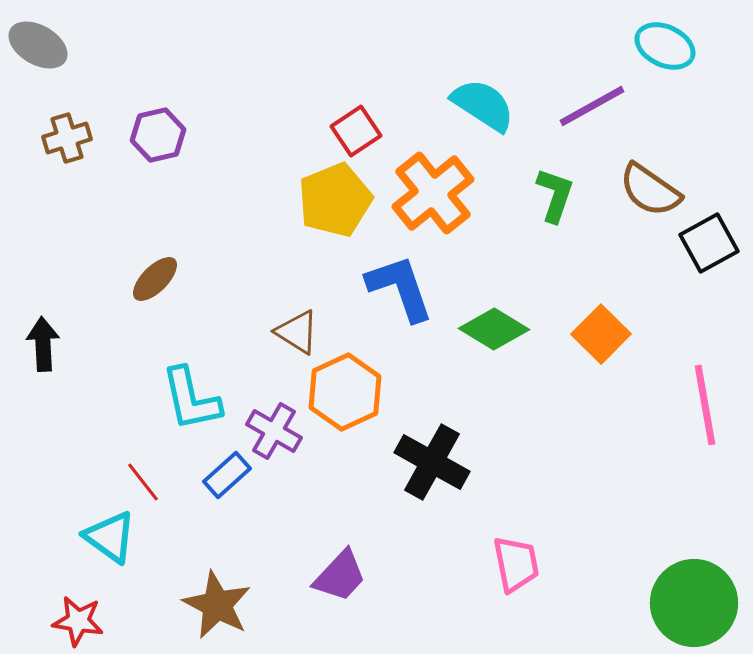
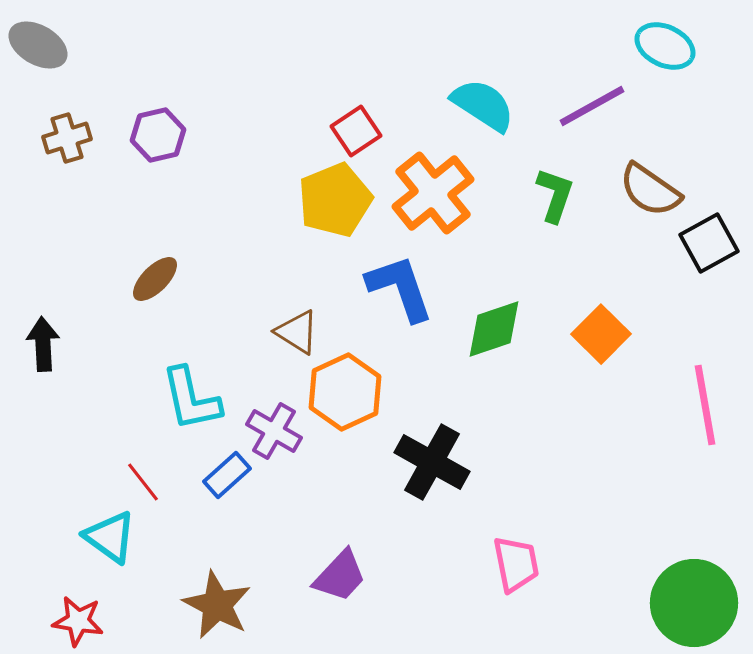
green diamond: rotated 50 degrees counterclockwise
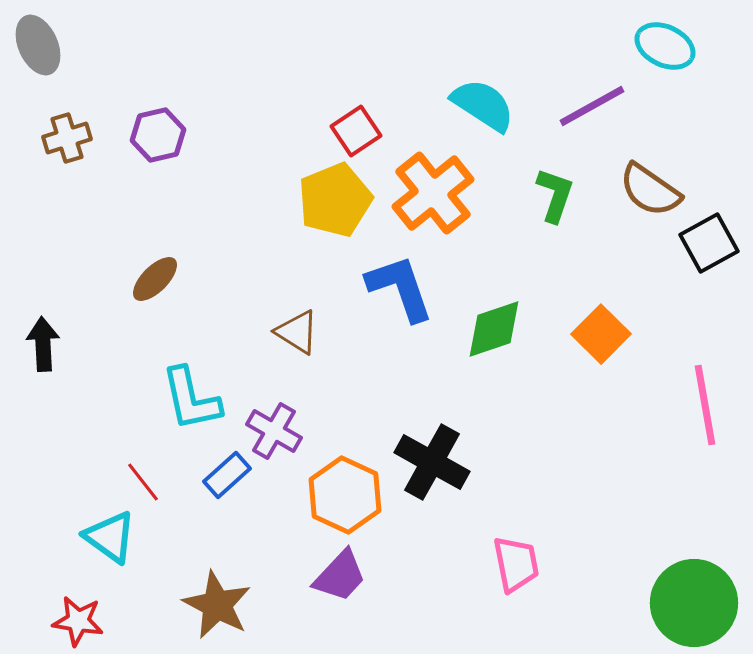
gray ellipse: rotated 36 degrees clockwise
orange hexagon: moved 103 px down; rotated 10 degrees counterclockwise
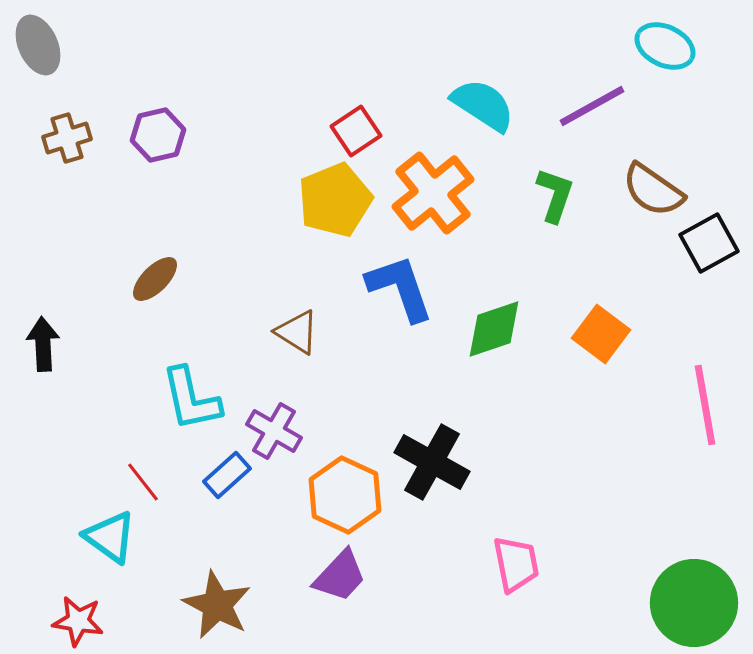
brown semicircle: moved 3 px right
orange square: rotated 8 degrees counterclockwise
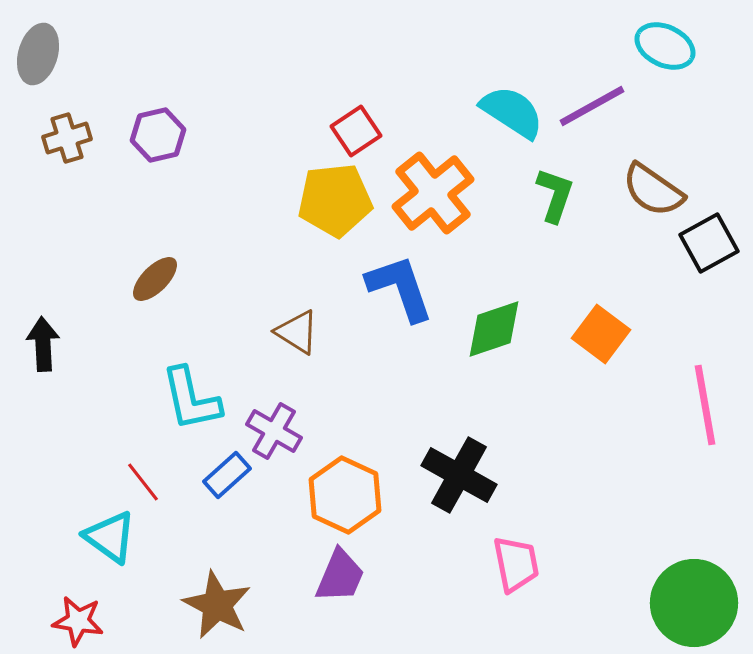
gray ellipse: moved 9 px down; rotated 40 degrees clockwise
cyan semicircle: moved 29 px right, 7 px down
yellow pentagon: rotated 16 degrees clockwise
black cross: moved 27 px right, 13 px down
purple trapezoid: rotated 20 degrees counterclockwise
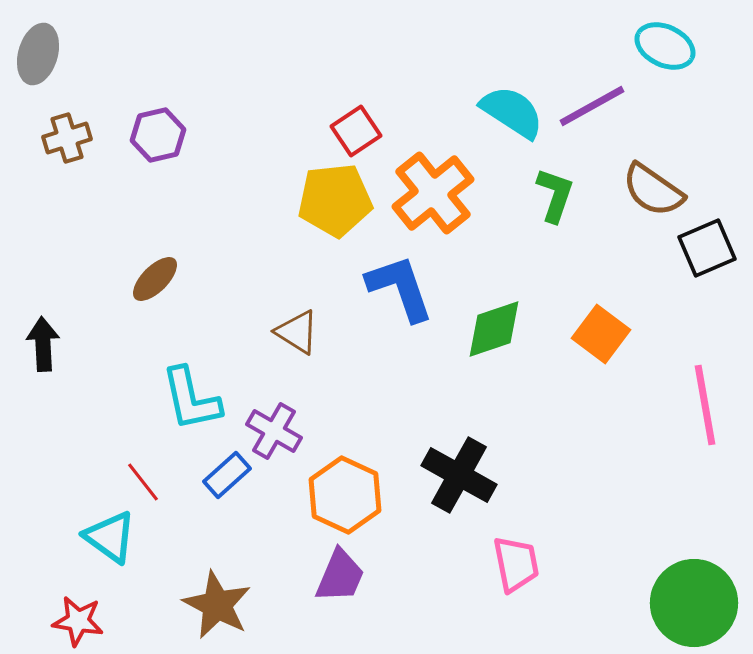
black square: moved 2 px left, 5 px down; rotated 6 degrees clockwise
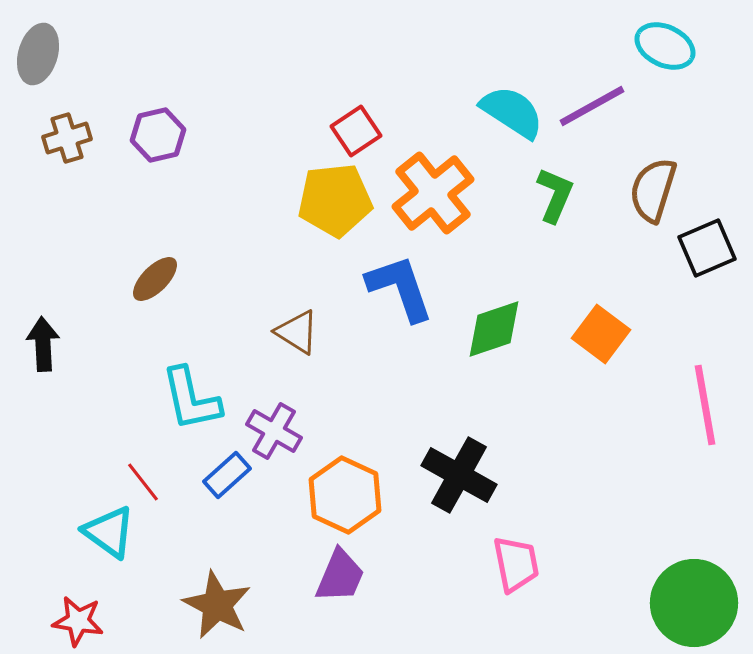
brown semicircle: rotated 72 degrees clockwise
green L-shape: rotated 4 degrees clockwise
cyan triangle: moved 1 px left, 5 px up
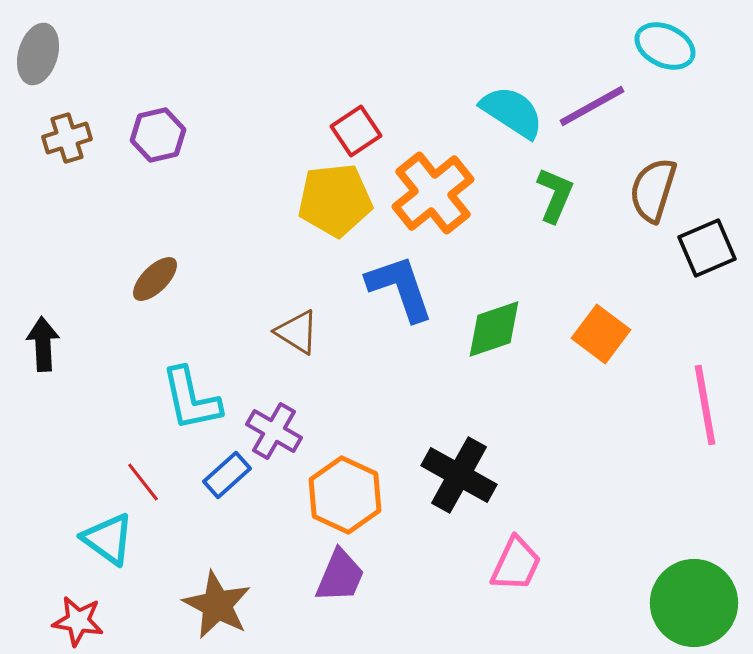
cyan triangle: moved 1 px left, 7 px down
pink trapezoid: rotated 36 degrees clockwise
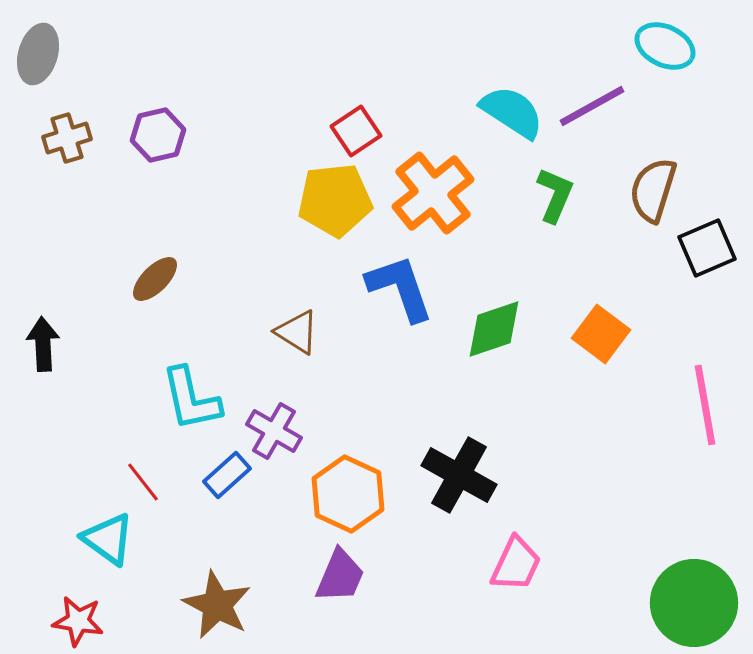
orange hexagon: moved 3 px right, 1 px up
